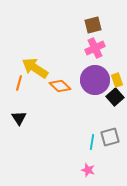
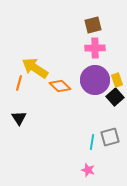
pink cross: rotated 24 degrees clockwise
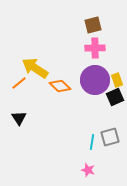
orange line: rotated 35 degrees clockwise
black square: rotated 18 degrees clockwise
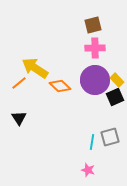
yellow rectangle: rotated 24 degrees counterclockwise
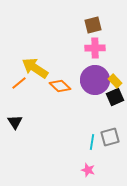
yellow rectangle: moved 2 px left, 1 px down
black triangle: moved 4 px left, 4 px down
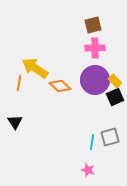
orange line: rotated 42 degrees counterclockwise
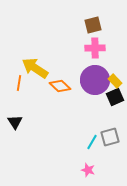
cyan line: rotated 21 degrees clockwise
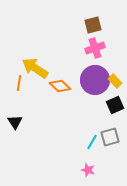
pink cross: rotated 18 degrees counterclockwise
black square: moved 8 px down
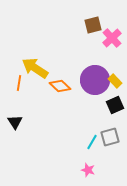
pink cross: moved 17 px right, 10 px up; rotated 24 degrees counterclockwise
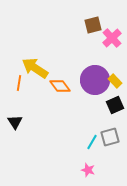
orange diamond: rotated 10 degrees clockwise
